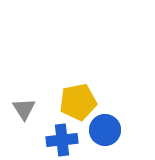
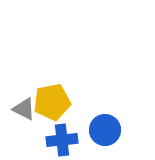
yellow pentagon: moved 26 px left
gray triangle: rotated 30 degrees counterclockwise
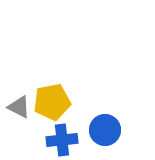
gray triangle: moved 5 px left, 2 px up
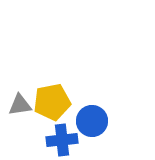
gray triangle: moved 1 px right, 2 px up; rotated 35 degrees counterclockwise
blue circle: moved 13 px left, 9 px up
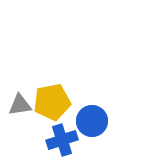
blue cross: rotated 12 degrees counterclockwise
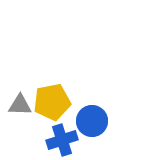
gray triangle: rotated 10 degrees clockwise
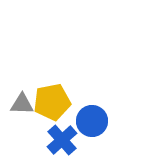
gray triangle: moved 2 px right, 1 px up
blue cross: rotated 24 degrees counterclockwise
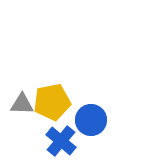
blue circle: moved 1 px left, 1 px up
blue cross: moved 1 px left, 1 px down; rotated 8 degrees counterclockwise
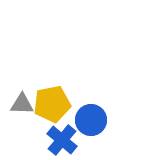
yellow pentagon: moved 2 px down
blue cross: moved 1 px right, 1 px up
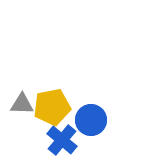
yellow pentagon: moved 3 px down
